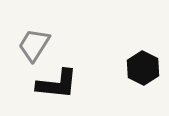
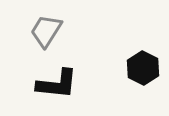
gray trapezoid: moved 12 px right, 14 px up
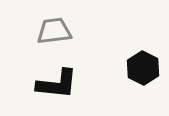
gray trapezoid: moved 8 px right; rotated 51 degrees clockwise
